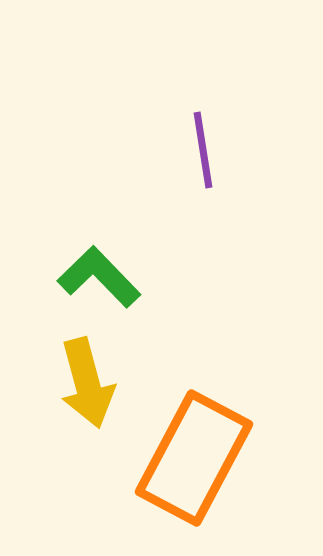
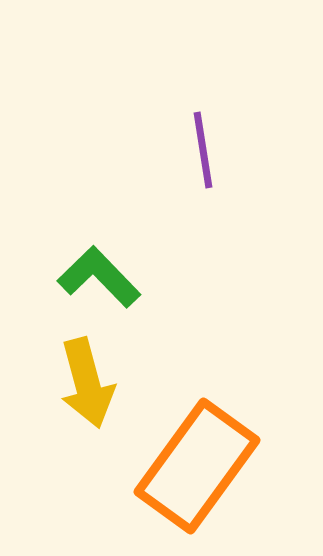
orange rectangle: moved 3 px right, 8 px down; rotated 8 degrees clockwise
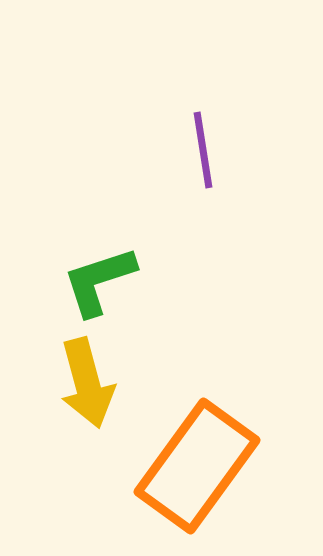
green L-shape: moved 4 px down; rotated 64 degrees counterclockwise
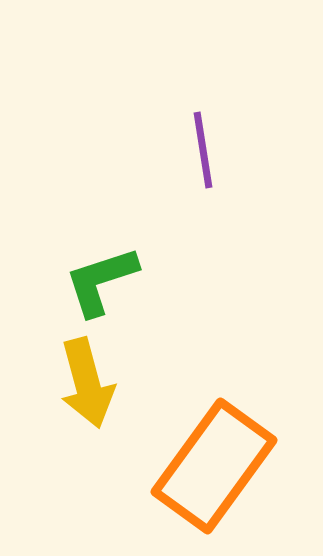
green L-shape: moved 2 px right
orange rectangle: moved 17 px right
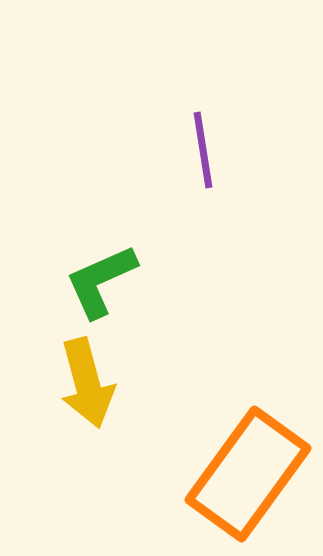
green L-shape: rotated 6 degrees counterclockwise
orange rectangle: moved 34 px right, 8 px down
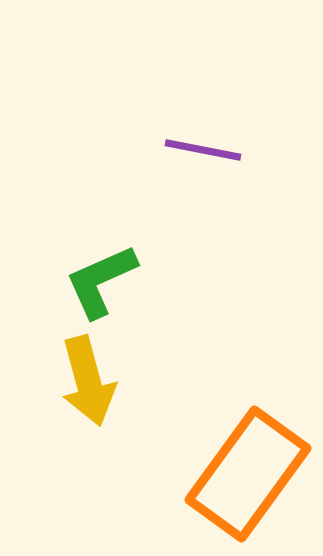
purple line: rotated 70 degrees counterclockwise
yellow arrow: moved 1 px right, 2 px up
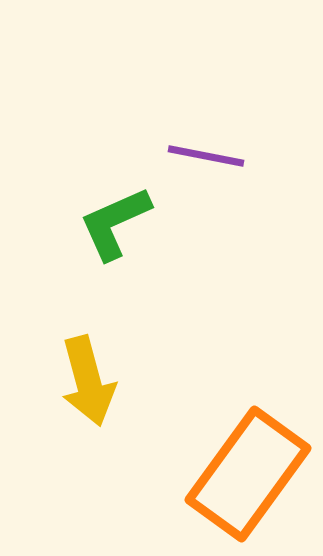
purple line: moved 3 px right, 6 px down
green L-shape: moved 14 px right, 58 px up
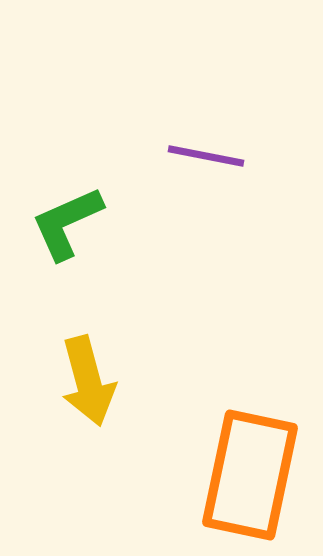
green L-shape: moved 48 px left
orange rectangle: moved 2 px right, 1 px down; rotated 24 degrees counterclockwise
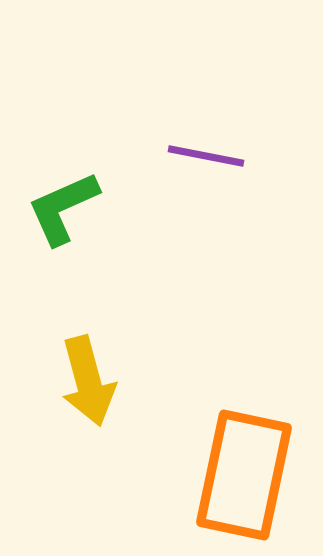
green L-shape: moved 4 px left, 15 px up
orange rectangle: moved 6 px left
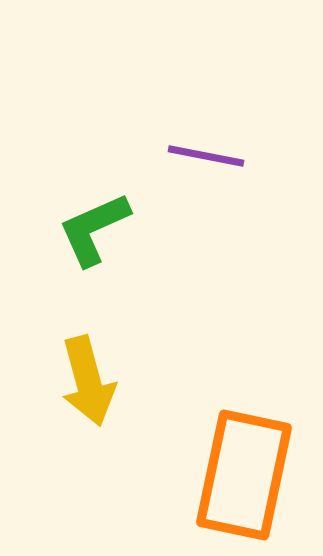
green L-shape: moved 31 px right, 21 px down
